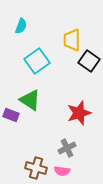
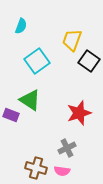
yellow trapezoid: rotated 20 degrees clockwise
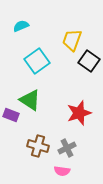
cyan semicircle: rotated 133 degrees counterclockwise
brown cross: moved 2 px right, 22 px up
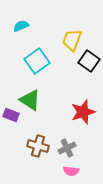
red star: moved 4 px right, 1 px up
pink semicircle: moved 9 px right
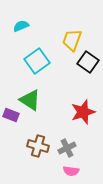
black square: moved 1 px left, 1 px down
